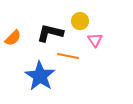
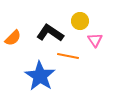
black L-shape: rotated 20 degrees clockwise
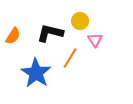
black L-shape: rotated 20 degrees counterclockwise
orange semicircle: moved 2 px up; rotated 12 degrees counterclockwise
orange line: moved 2 px right, 2 px down; rotated 70 degrees counterclockwise
blue star: moved 4 px left, 3 px up
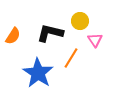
orange line: moved 1 px right
blue star: moved 2 px right
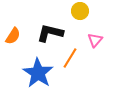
yellow circle: moved 10 px up
pink triangle: rotated 14 degrees clockwise
orange line: moved 1 px left
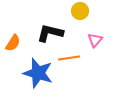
orange semicircle: moved 7 px down
orange line: moved 1 px left; rotated 50 degrees clockwise
blue star: rotated 16 degrees counterclockwise
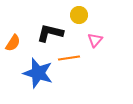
yellow circle: moved 1 px left, 4 px down
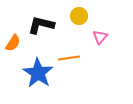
yellow circle: moved 1 px down
black L-shape: moved 9 px left, 8 px up
pink triangle: moved 5 px right, 3 px up
blue star: rotated 16 degrees clockwise
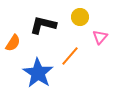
yellow circle: moved 1 px right, 1 px down
black L-shape: moved 2 px right
orange line: moved 1 px right, 2 px up; rotated 40 degrees counterclockwise
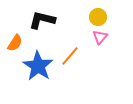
yellow circle: moved 18 px right
black L-shape: moved 1 px left, 5 px up
orange semicircle: moved 2 px right
blue star: moved 7 px up
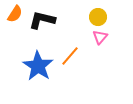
orange semicircle: moved 29 px up
